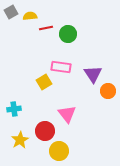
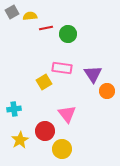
gray square: moved 1 px right
pink rectangle: moved 1 px right, 1 px down
orange circle: moved 1 px left
yellow circle: moved 3 px right, 2 px up
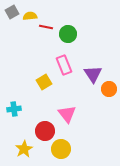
red line: moved 1 px up; rotated 24 degrees clockwise
pink rectangle: moved 2 px right, 3 px up; rotated 60 degrees clockwise
orange circle: moved 2 px right, 2 px up
yellow star: moved 4 px right, 9 px down
yellow circle: moved 1 px left
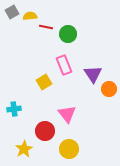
yellow circle: moved 8 px right
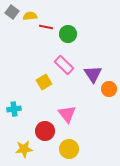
gray square: rotated 24 degrees counterclockwise
pink rectangle: rotated 24 degrees counterclockwise
yellow star: rotated 24 degrees clockwise
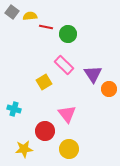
cyan cross: rotated 24 degrees clockwise
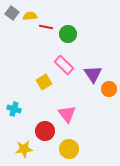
gray square: moved 1 px down
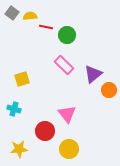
green circle: moved 1 px left, 1 px down
purple triangle: rotated 24 degrees clockwise
yellow square: moved 22 px left, 3 px up; rotated 14 degrees clockwise
orange circle: moved 1 px down
yellow star: moved 5 px left
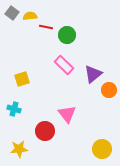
yellow circle: moved 33 px right
